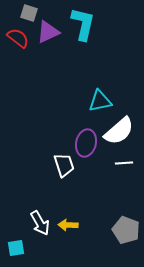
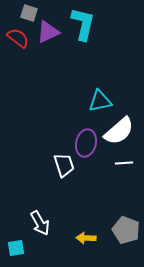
yellow arrow: moved 18 px right, 13 px down
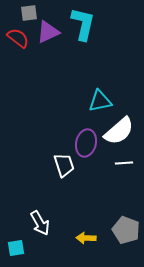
gray square: rotated 24 degrees counterclockwise
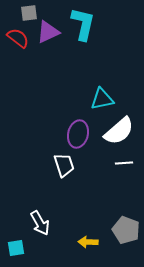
cyan triangle: moved 2 px right, 2 px up
purple ellipse: moved 8 px left, 9 px up
yellow arrow: moved 2 px right, 4 px down
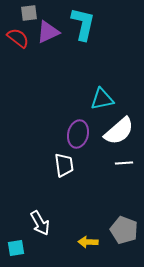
white trapezoid: rotated 10 degrees clockwise
gray pentagon: moved 2 px left
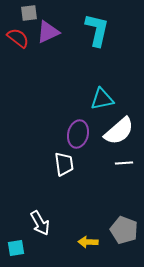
cyan L-shape: moved 14 px right, 6 px down
white trapezoid: moved 1 px up
